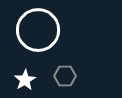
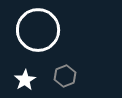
gray hexagon: rotated 20 degrees counterclockwise
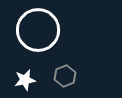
white star: rotated 20 degrees clockwise
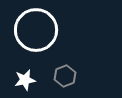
white circle: moved 2 px left
